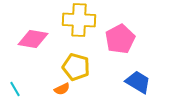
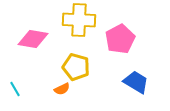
blue trapezoid: moved 2 px left
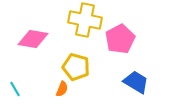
yellow cross: moved 6 px right; rotated 8 degrees clockwise
orange semicircle: rotated 42 degrees counterclockwise
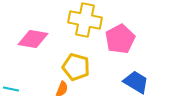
cyan line: moved 4 px left; rotated 49 degrees counterclockwise
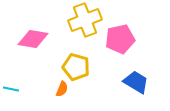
yellow cross: rotated 32 degrees counterclockwise
pink pentagon: rotated 16 degrees clockwise
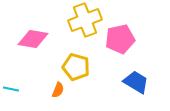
orange semicircle: moved 4 px left, 1 px down
